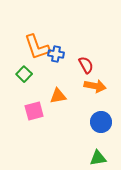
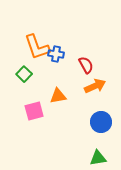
orange arrow: rotated 35 degrees counterclockwise
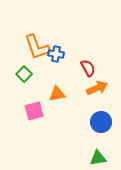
red semicircle: moved 2 px right, 3 px down
orange arrow: moved 2 px right, 2 px down
orange triangle: moved 1 px left, 2 px up
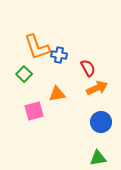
blue cross: moved 3 px right, 1 px down
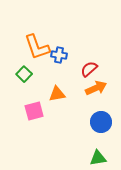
red semicircle: moved 1 px right, 1 px down; rotated 102 degrees counterclockwise
orange arrow: moved 1 px left
